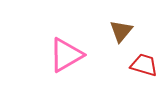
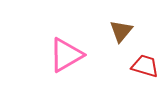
red trapezoid: moved 1 px right, 1 px down
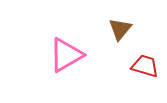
brown triangle: moved 1 px left, 2 px up
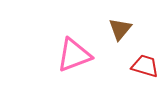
pink triangle: moved 8 px right; rotated 9 degrees clockwise
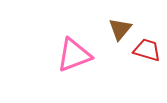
red trapezoid: moved 2 px right, 16 px up
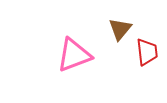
red trapezoid: moved 2 px down; rotated 68 degrees clockwise
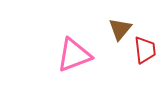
red trapezoid: moved 2 px left, 2 px up
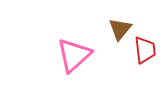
pink triangle: rotated 21 degrees counterclockwise
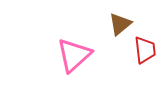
brown triangle: moved 5 px up; rotated 10 degrees clockwise
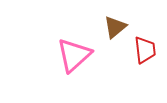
brown triangle: moved 5 px left, 3 px down
